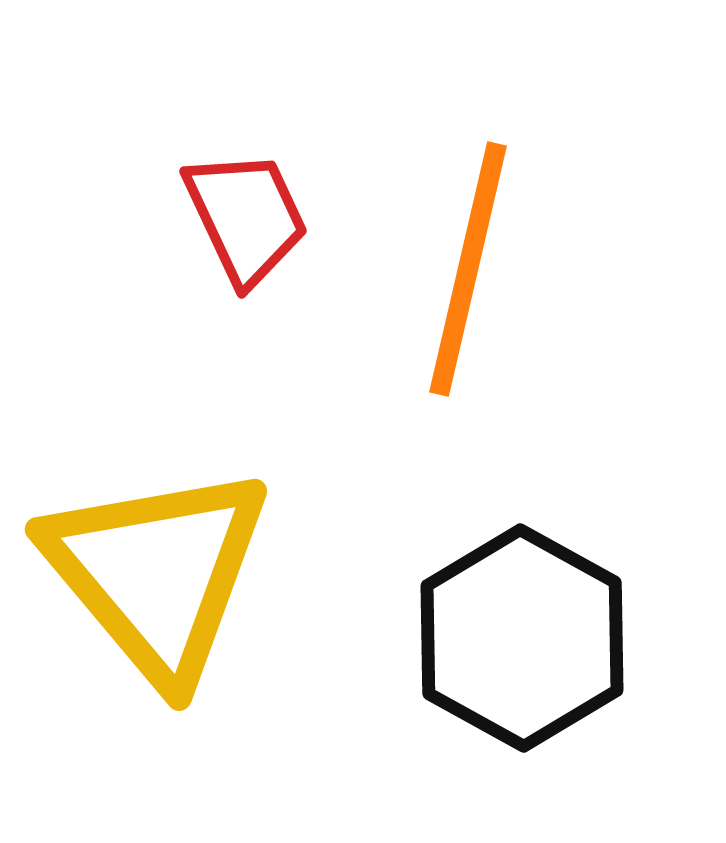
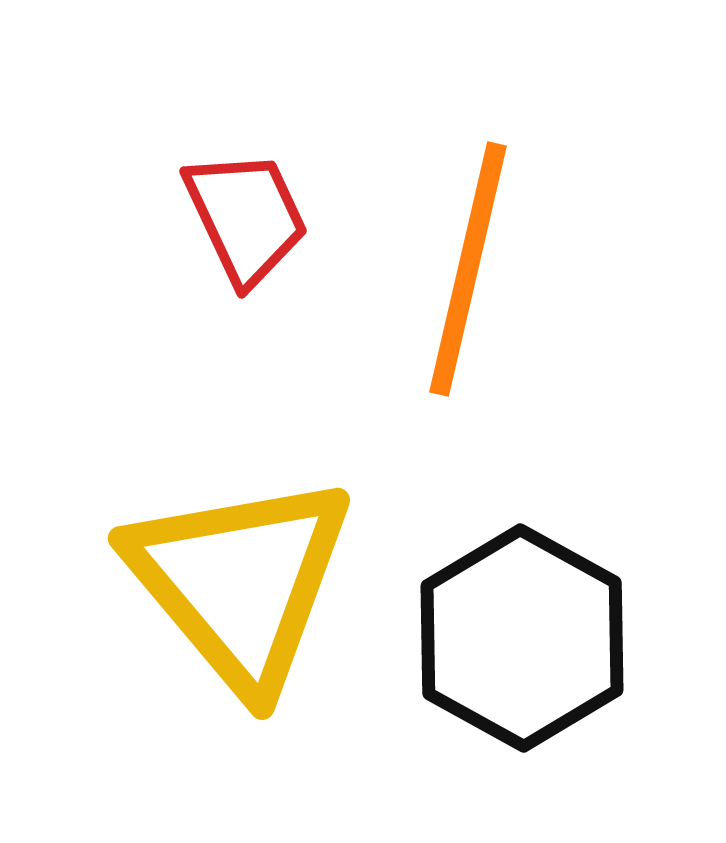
yellow triangle: moved 83 px right, 9 px down
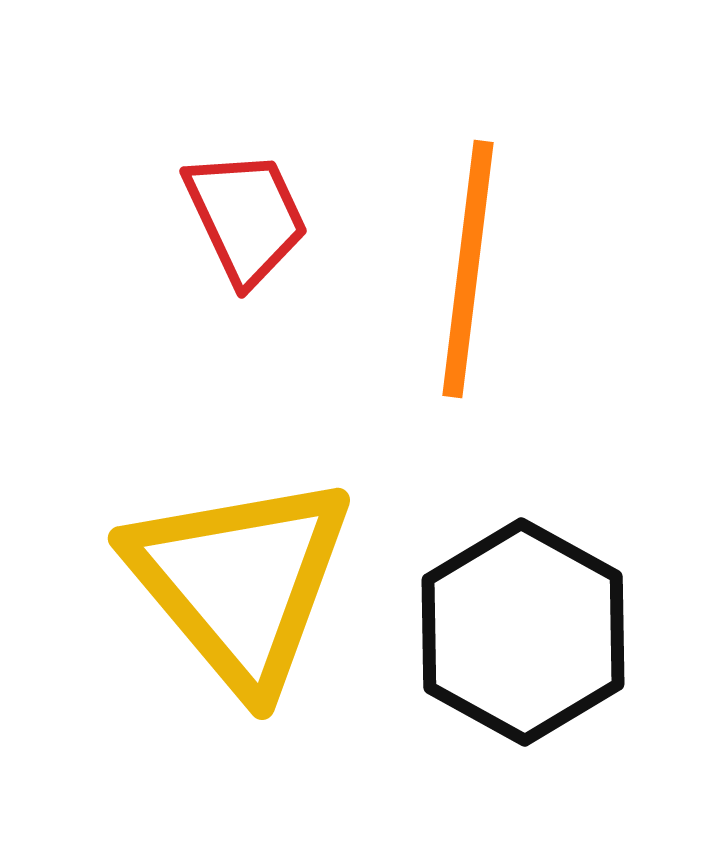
orange line: rotated 6 degrees counterclockwise
black hexagon: moved 1 px right, 6 px up
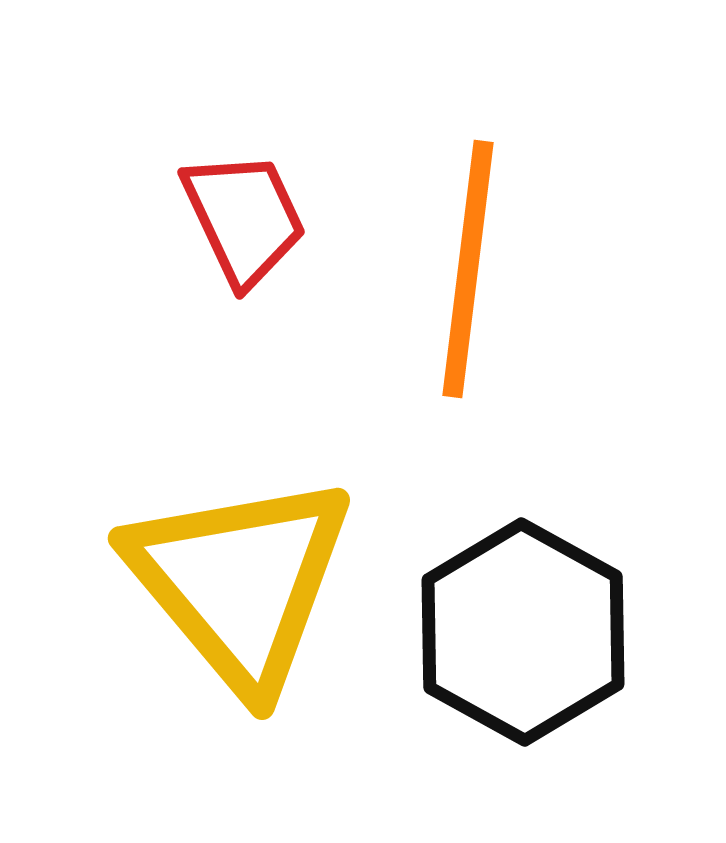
red trapezoid: moved 2 px left, 1 px down
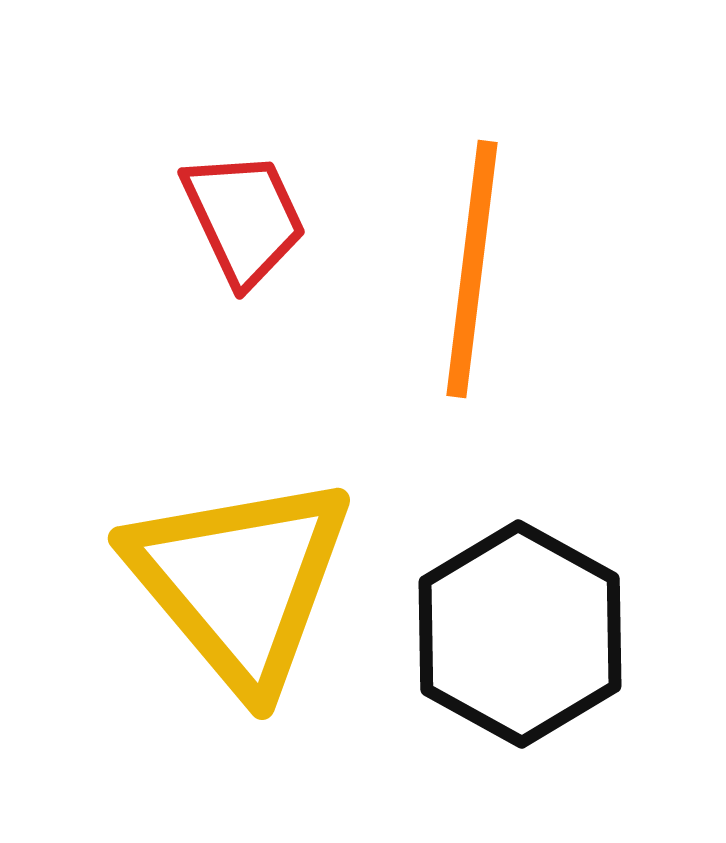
orange line: moved 4 px right
black hexagon: moved 3 px left, 2 px down
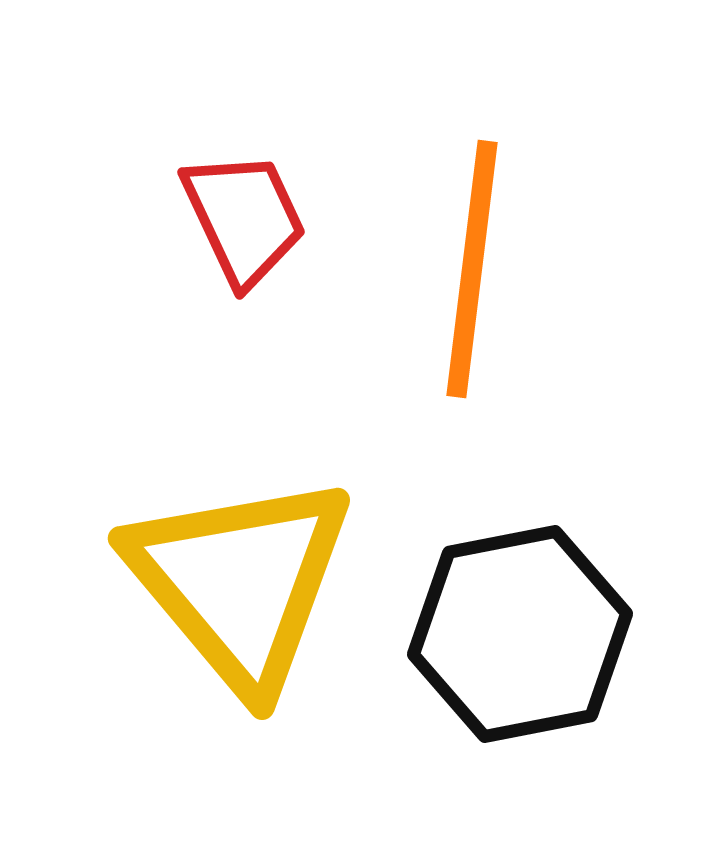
black hexagon: rotated 20 degrees clockwise
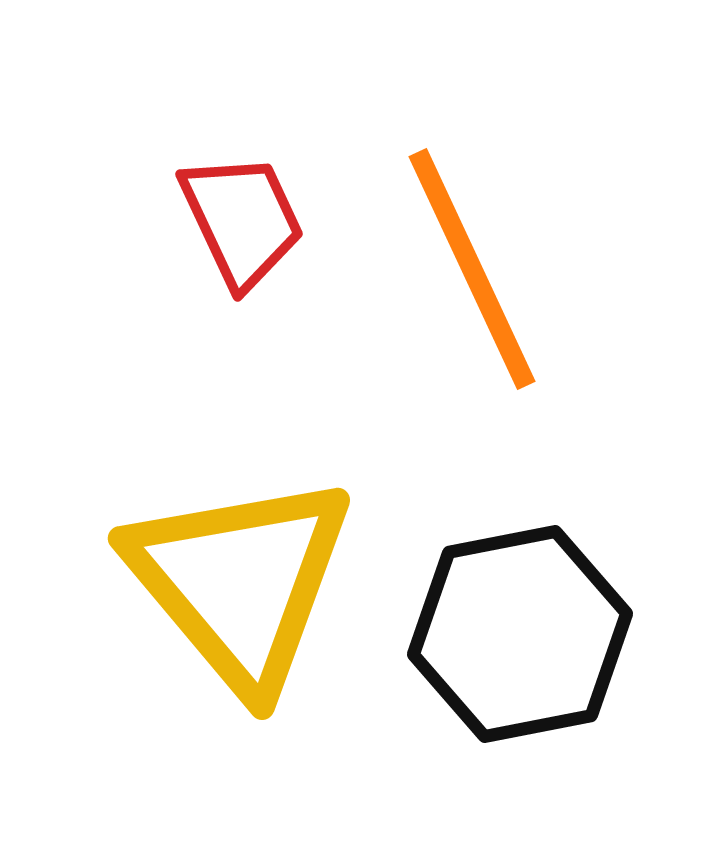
red trapezoid: moved 2 px left, 2 px down
orange line: rotated 32 degrees counterclockwise
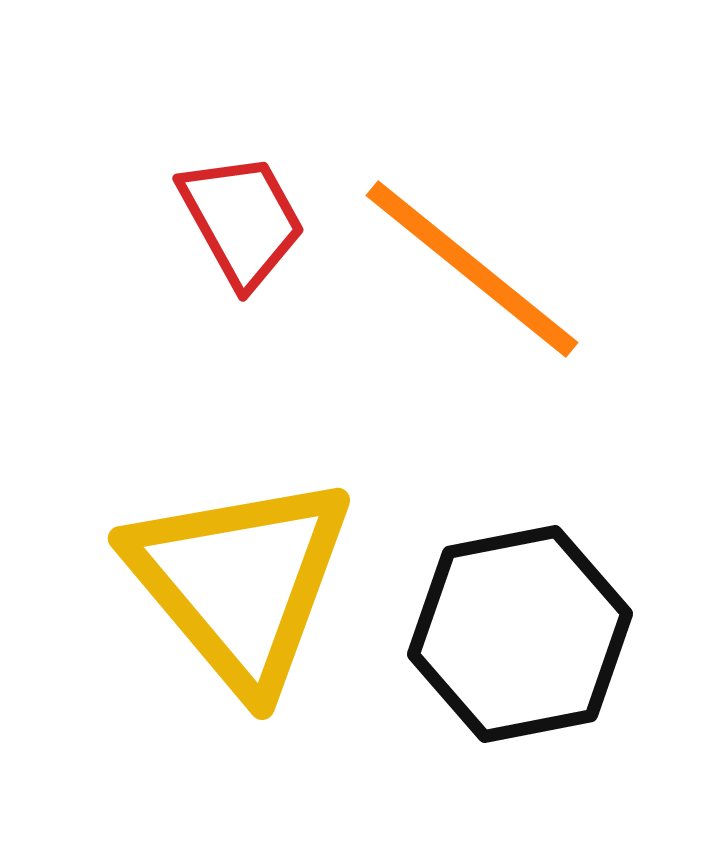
red trapezoid: rotated 4 degrees counterclockwise
orange line: rotated 26 degrees counterclockwise
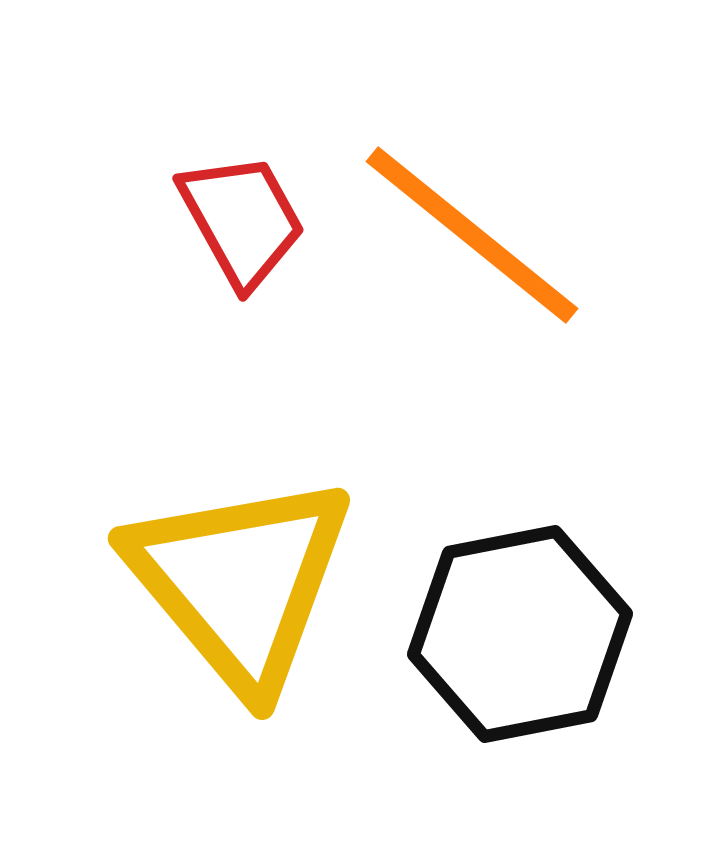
orange line: moved 34 px up
